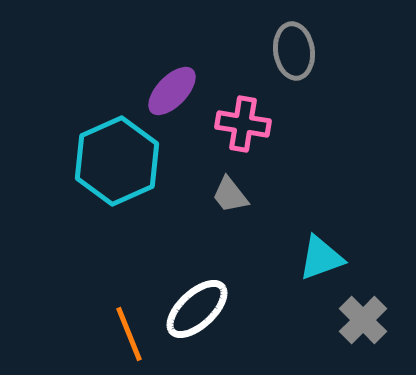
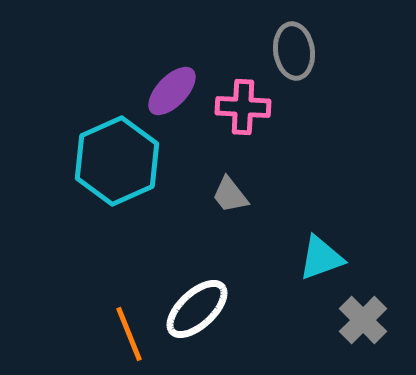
pink cross: moved 17 px up; rotated 6 degrees counterclockwise
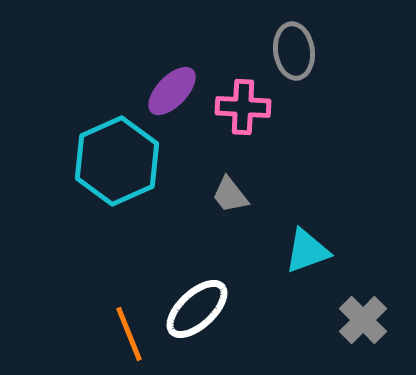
cyan triangle: moved 14 px left, 7 px up
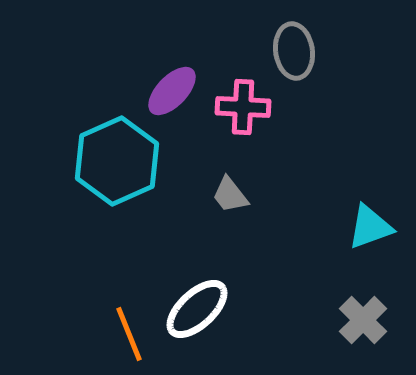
cyan triangle: moved 63 px right, 24 px up
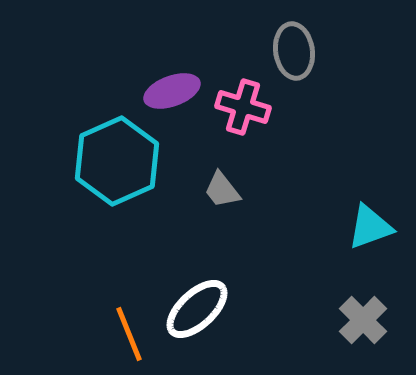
purple ellipse: rotated 26 degrees clockwise
pink cross: rotated 14 degrees clockwise
gray trapezoid: moved 8 px left, 5 px up
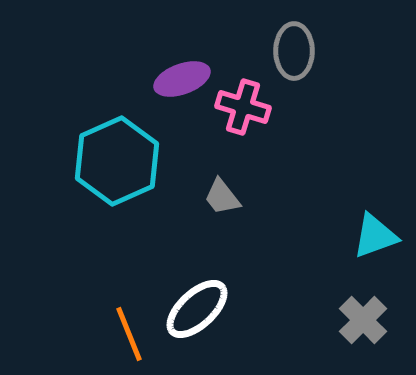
gray ellipse: rotated 8 degrees clockwise
purple ellipse: moved 10 px right, 12 px up
gray trapezoid: moved 7 px down
cyan triangle: moved 5 px right, 9 px down
